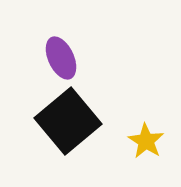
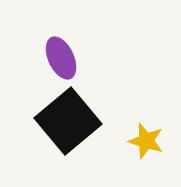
yellow star: rotated 15 degrees counterclockwise
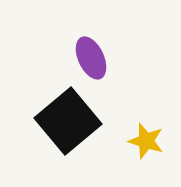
purple ellipse: moved 30 px right
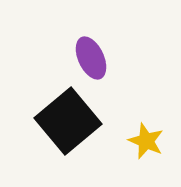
yellow star: rotated 6 degrees clockwise
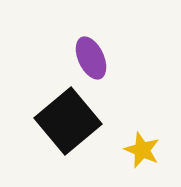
yellow star: moved 4 px left, 9 px down
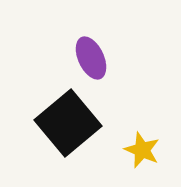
black square: moved 2 px down
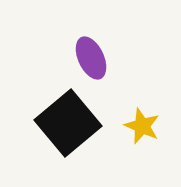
yellow star: moved 24 px up
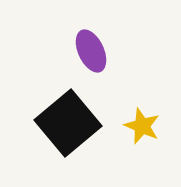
purple ellipse: moved 7 px up
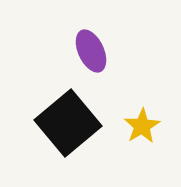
yellow star: rotated 18 degrees clockwise
